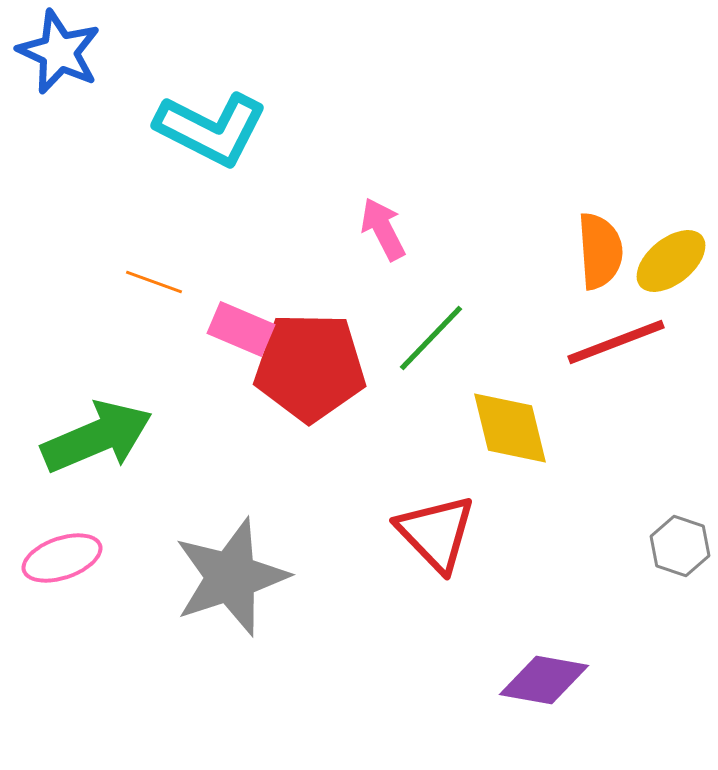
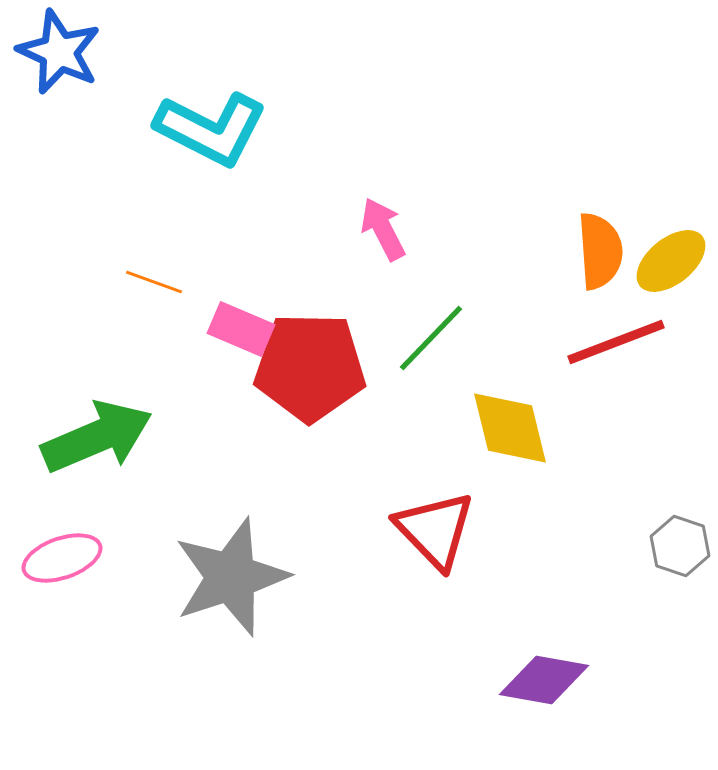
red triangle: moved 1 px left, 3 px up
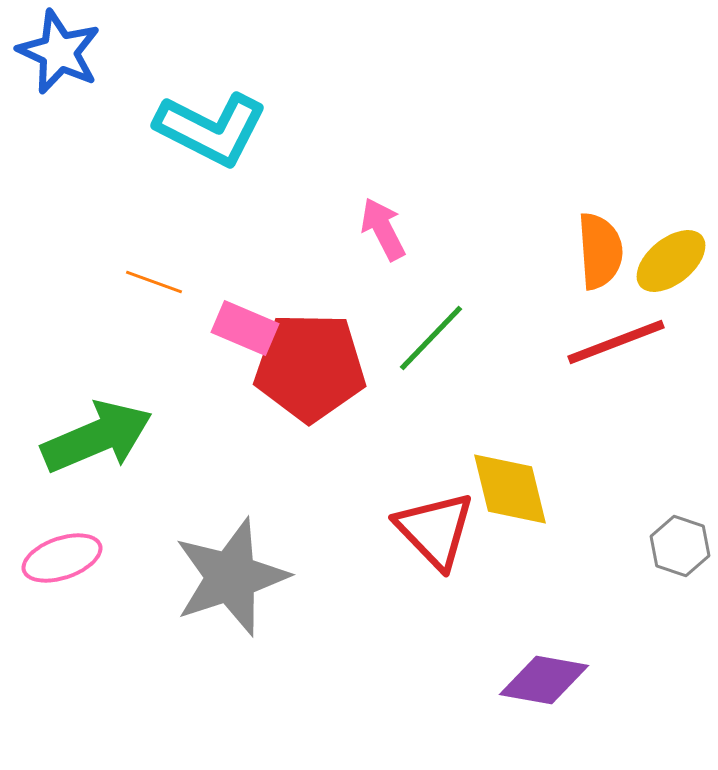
pink rectangle: moved 4 px right, 1 px up
yellow diamond: moved 61 px down
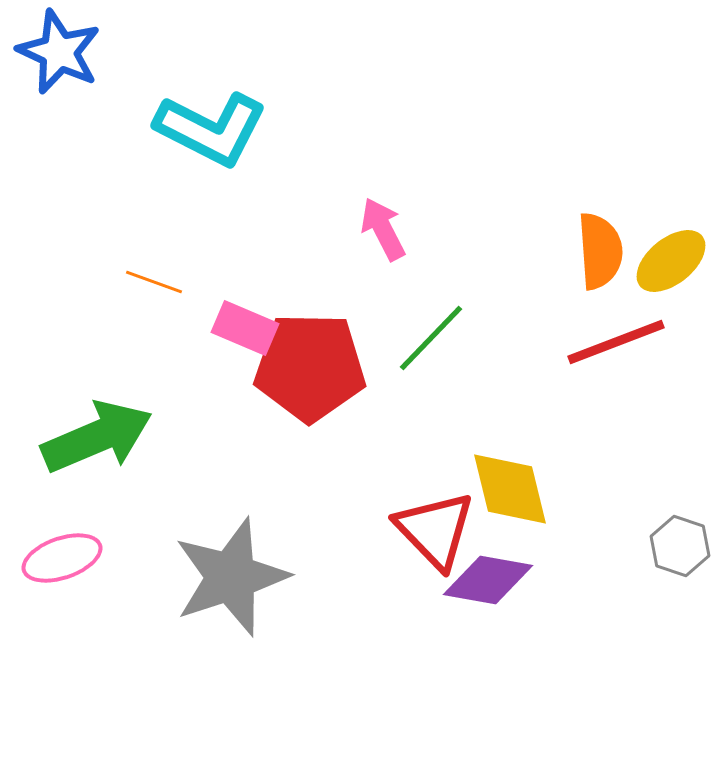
purple diamond: moved 56 px left, 100 px up
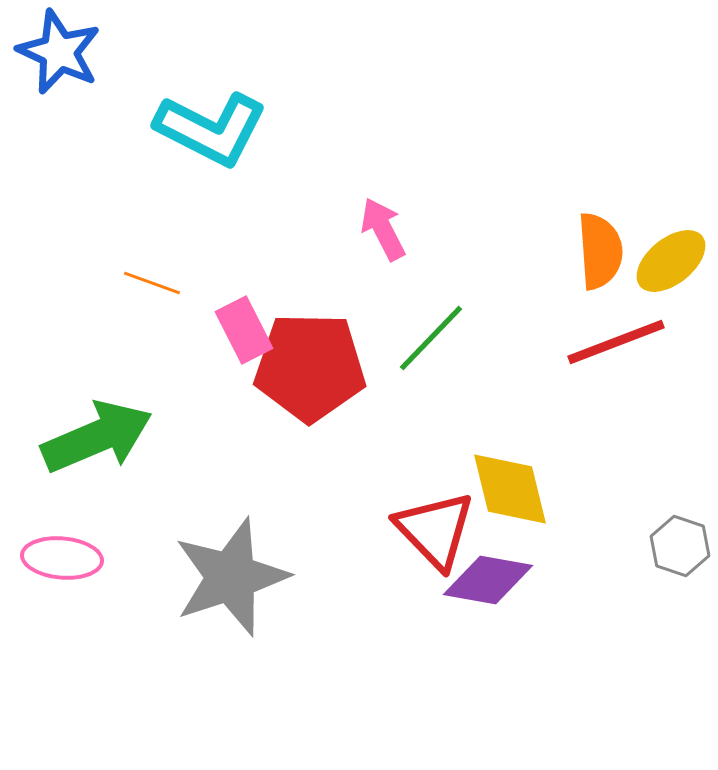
orange line: moved 2 px left, 1 px down
pink rectangle: moved 1 px left, 2 px down; rotated 40 degrees clockwise
pink ellipse: rotated 24 degrees clockwise
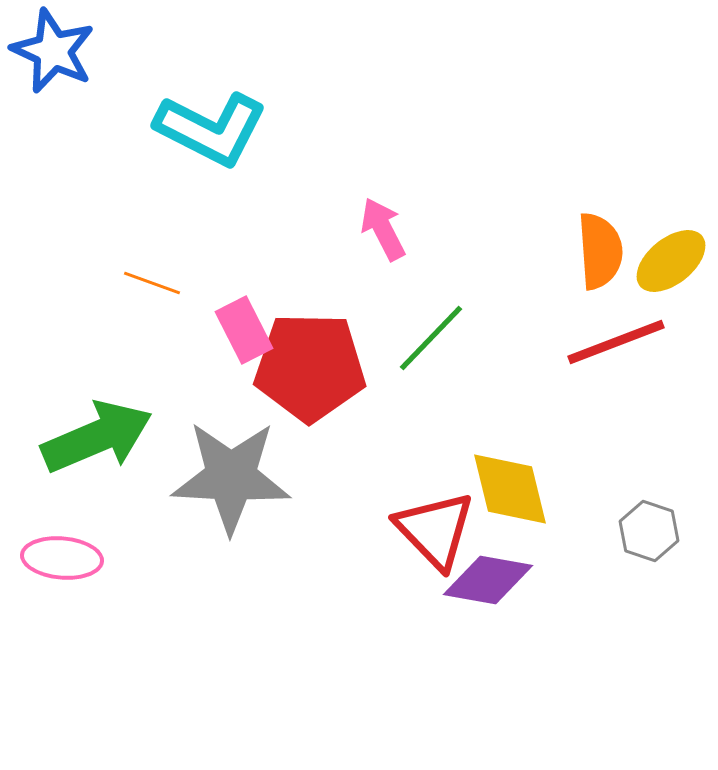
blue star: moved 6 px left, 1 px up
gray hexagon: moved 31 px left, 15 px up
gray star: moved 100 px up; rotated 21 degrees clockwise
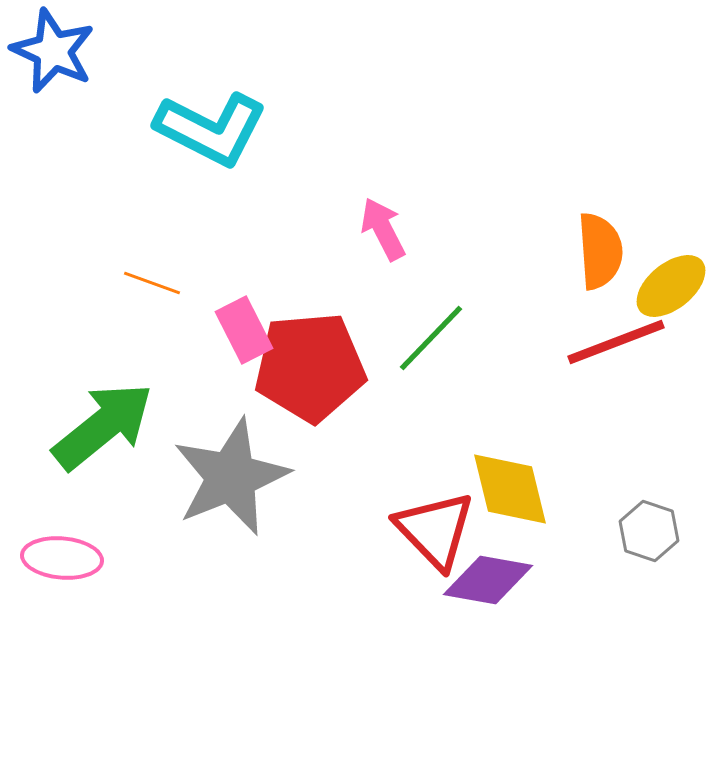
yellow ellipse: moved 25 px down
red pentagon: rotated 6 degrees counterclockwise
green arrow: moved 6 px right, 11 px up; rotated 16 degrees counterclockwise
gray star: rotated 25 degrees counterclockwise
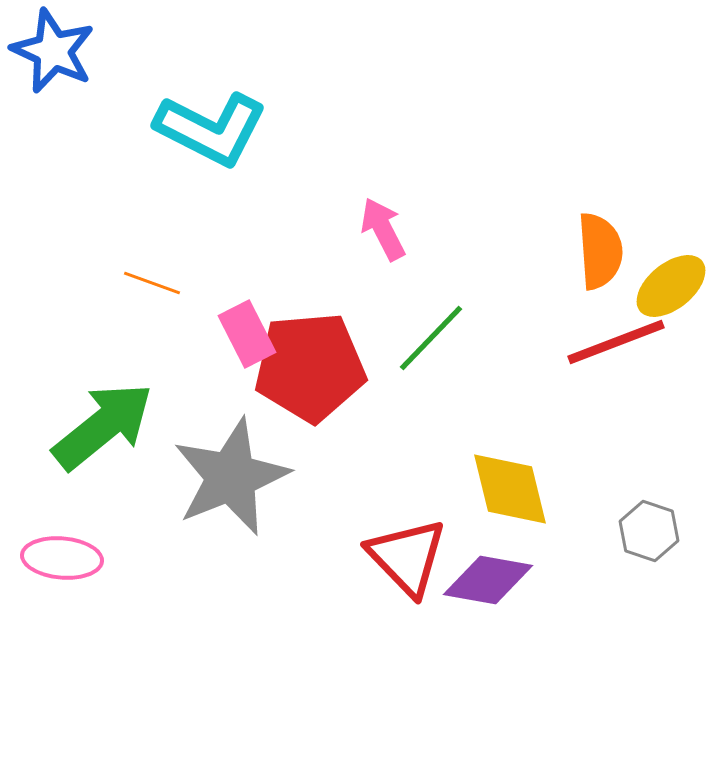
pink rectangle: moved 3 px right, 4 px down
red triangle: moved 28 px left, 27 px down
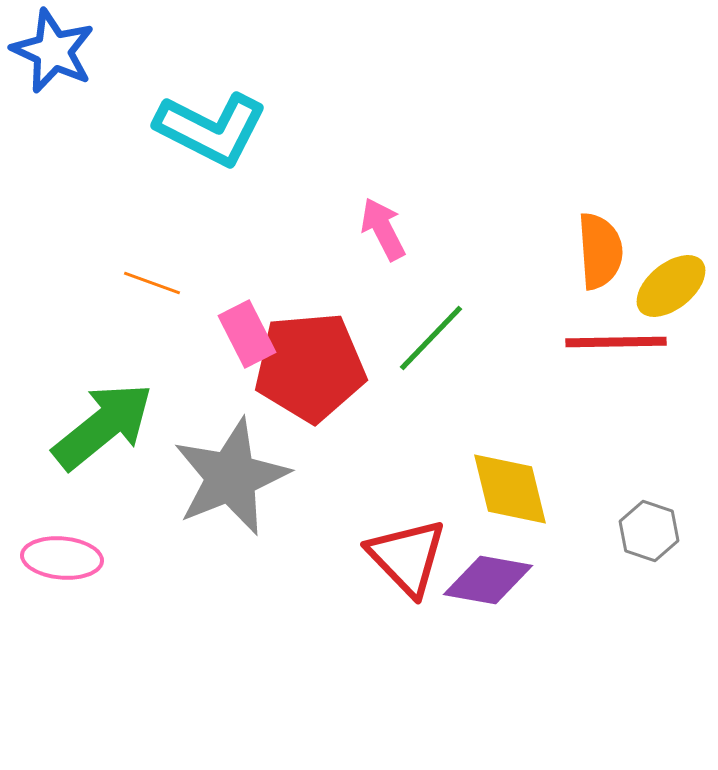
red line: rotated 20 degrees clockwise
